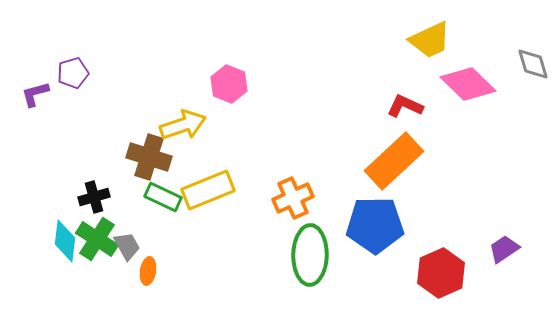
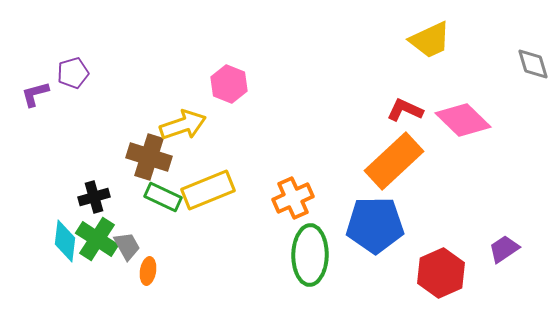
pink diamond: moved 5 px left, 36 px down
red L-shape: moved 4 px down
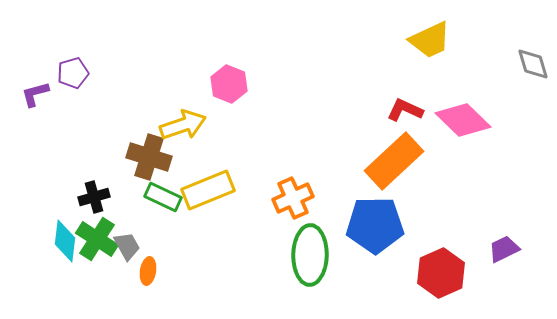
purple trapezoid: rotated 8 degrees clockwise
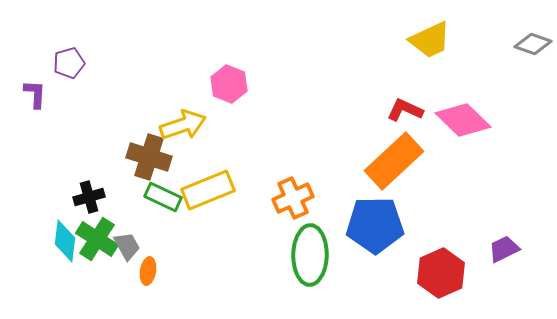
gray diamond: moved 20 px up; rotated 54 degrees counterclockwise
purple pentagon: moved 4 px left, 10 px up
purple L-shape: rotated 108 degrees clockwise
black cross: moved 5 px left
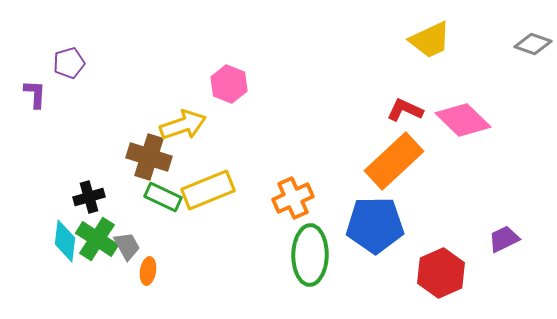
purple trapezoid: moved 10 px up
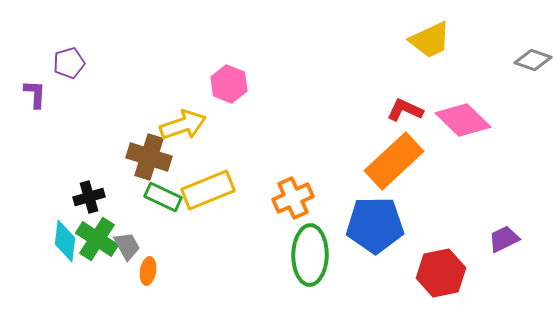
gray diamond: moved 16 px down
red hexagon: rotated 12 degrees clockwise
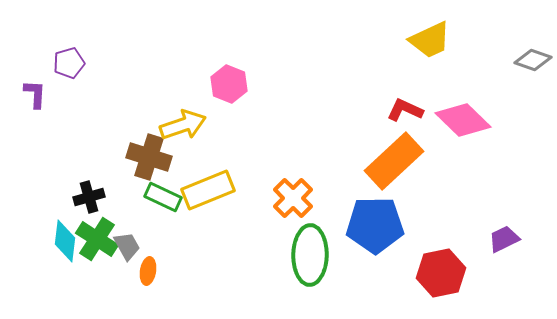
orange cross: rotated 21 degrees counterclockwise
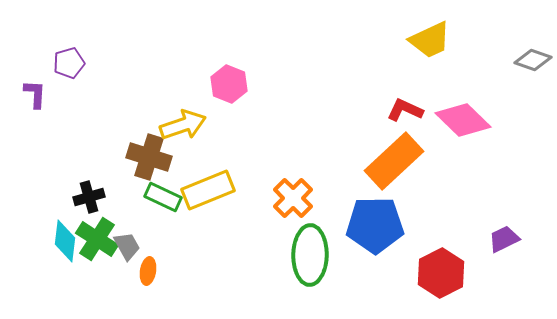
red hexagon: rotated 15 degrees counterclockwise
